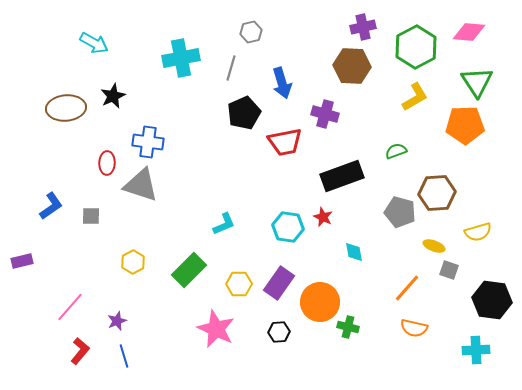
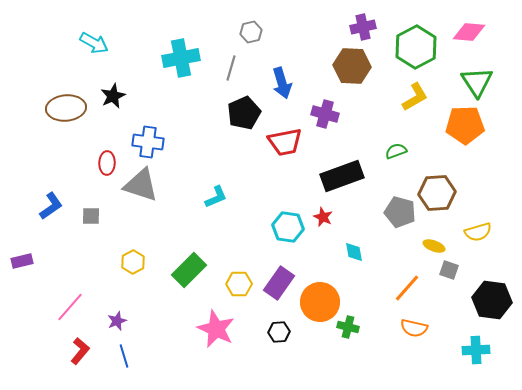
cyan L-shape at (224, 224): moved 8 px left, 27 px up
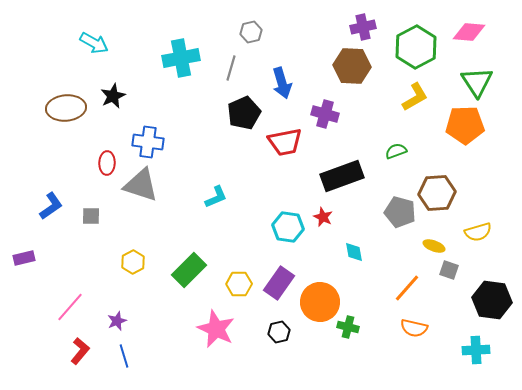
purple rectangle at (22, 261): moved 2 px right, 3 px up
black hexagon at (279, 332): rotated 10 degrees counterclockwise
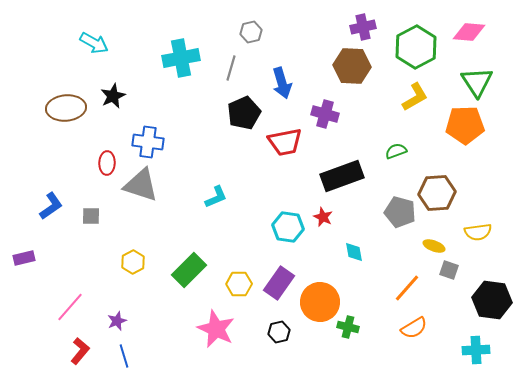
yellow semicircle at (478, 232): rotated 8 degrees clockwise
orange semicircle at (414, 328): rotated 44 degrees counterclockwise
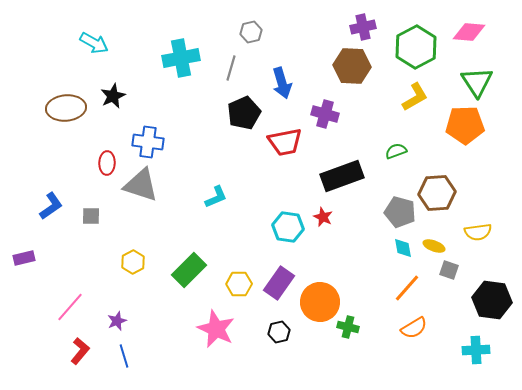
cyan diamond at (354, 252): moved 49 px right, 4 px up
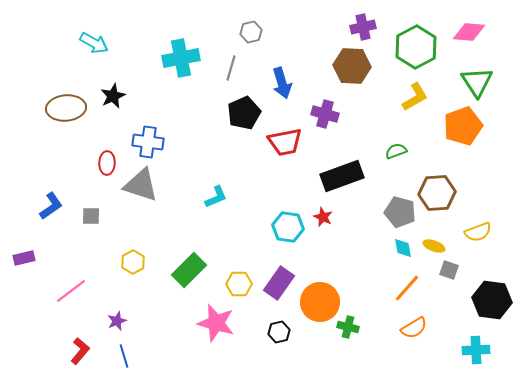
orange pentagon at (465, 125): moved 2 px left, 1 px down; rotated 18 degrees counterclockwise
yellow semicircle at (478, 232): rotated 12 degrees counterclockwise
pink line at (70, 307): moved 1 px right, 16 px up; rotated 12 degrees clockwise
pink star at (216, 329): moved 6 px up; rotated 9 degrees counterclockwise
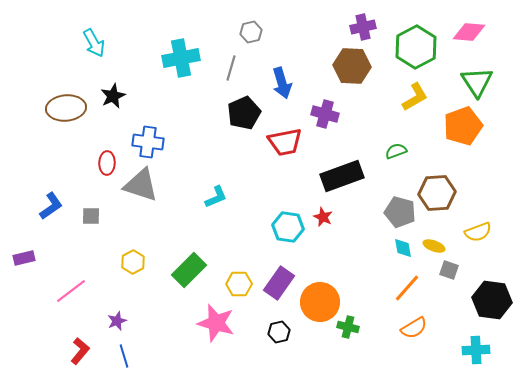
cyan arrow at (94, 43): rotated 32 degrees clockwise
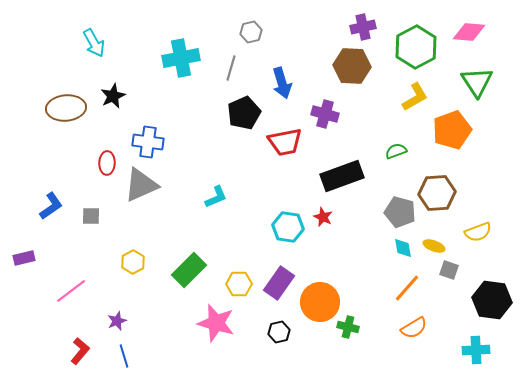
orange pentagon at (463, 126): moved 11 px left, 4 px down
gray triangle at (141, 185): rotated 42 degrees counterclockwise
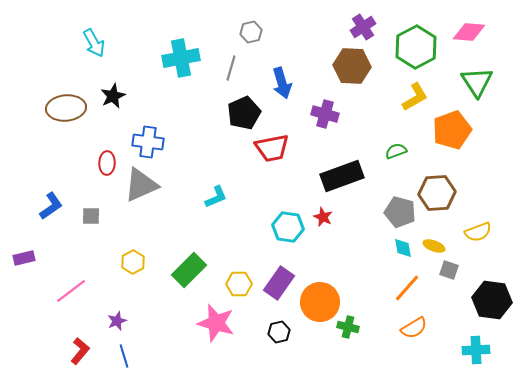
purple cross at (363, 27): rotated 20 degrees counterclockwise
red trapezoid at (285, 142): moved 13 px left, 6 px down
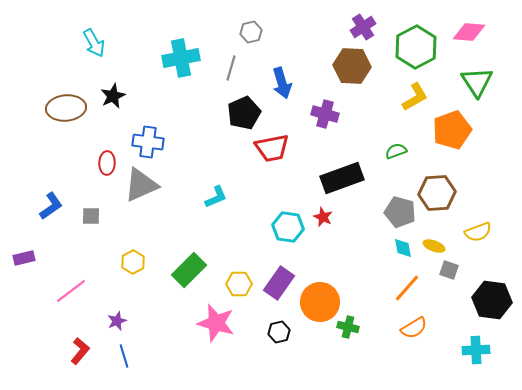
black rectangle at (342, 176): moved 2 px down
